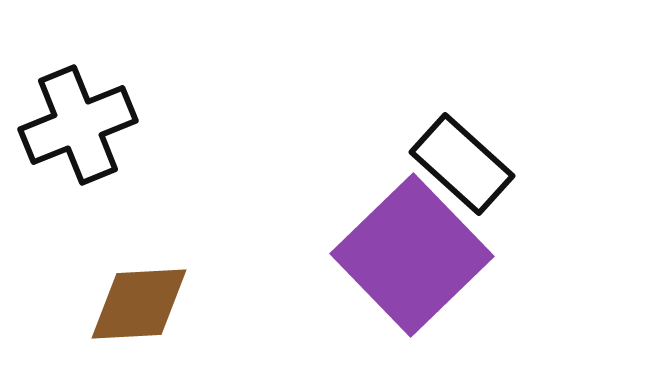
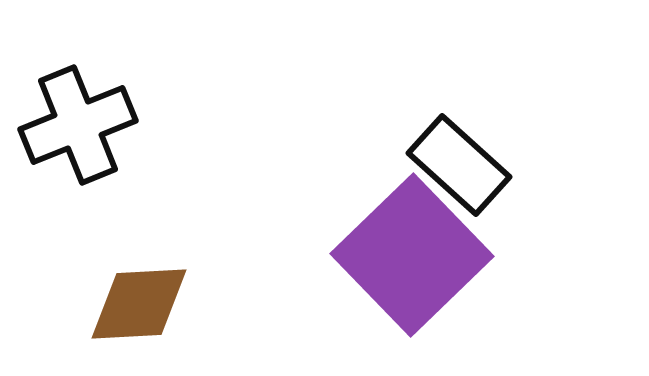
black rectangle: moved 3 px left, 1 px down
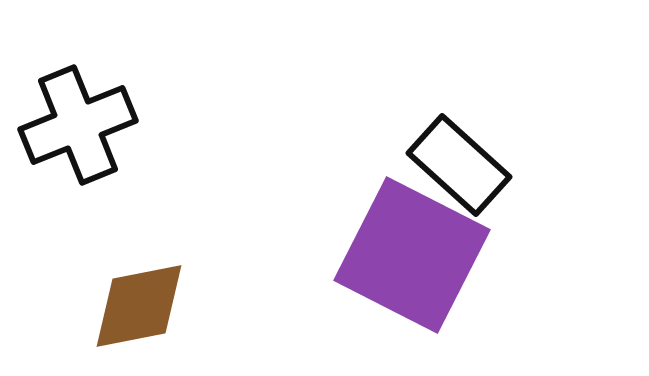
purple square: rotated 19 degrees counterclockwise
brown diamond: moved 2 px down; rotated 8 degrees counterclockwise
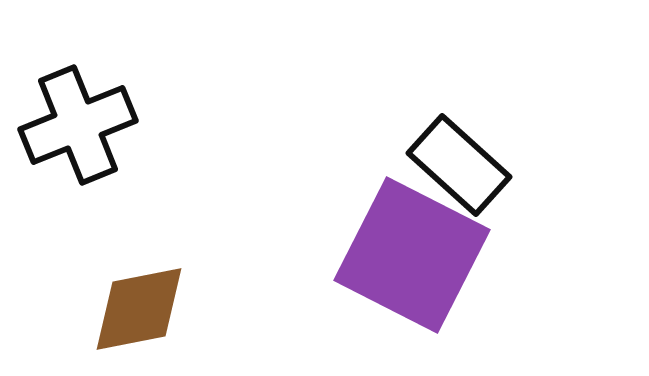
brown diamond: moved 3 px down
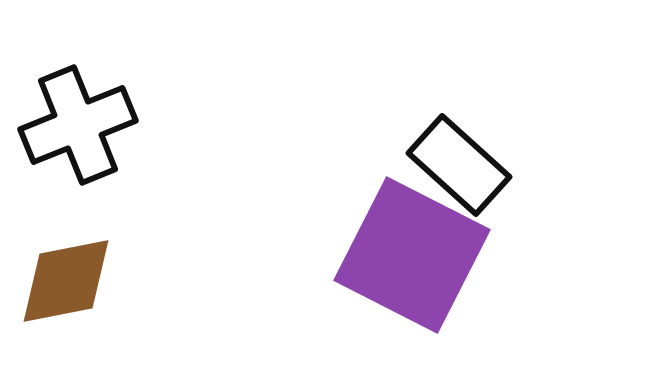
brown diamond: moved 73 px left, 28 px up
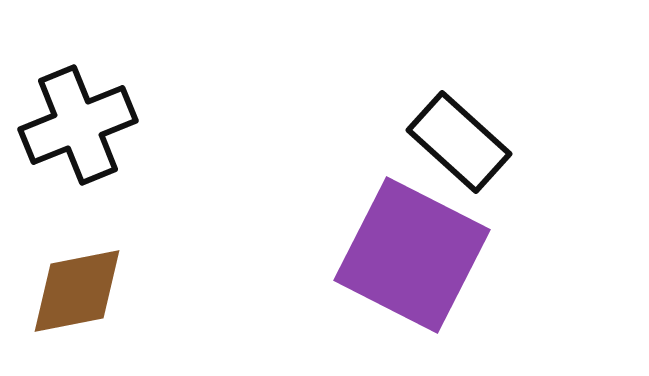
black rectangle: moved 23 px up
brown diamond: moved 11 px right, 10 px down
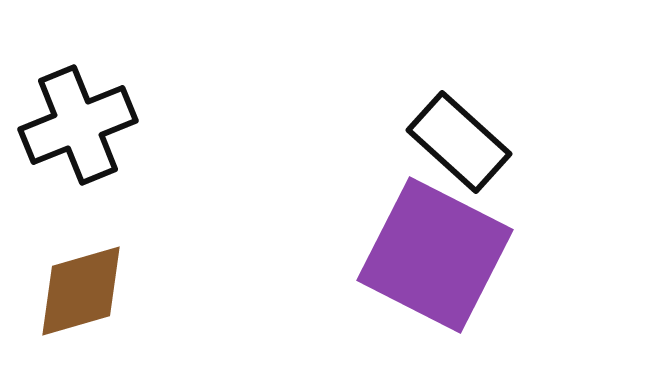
purple square: moved 23 px right
brown diamond: moved 4 px right; rotated 5 degrees counterclockwise
